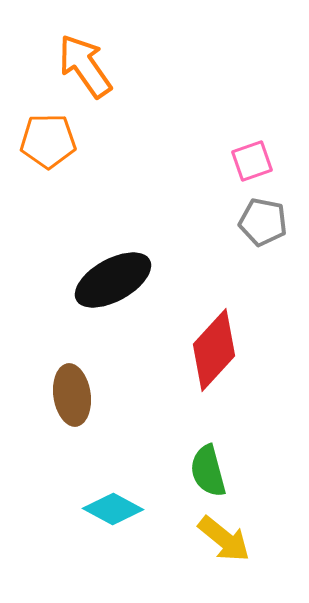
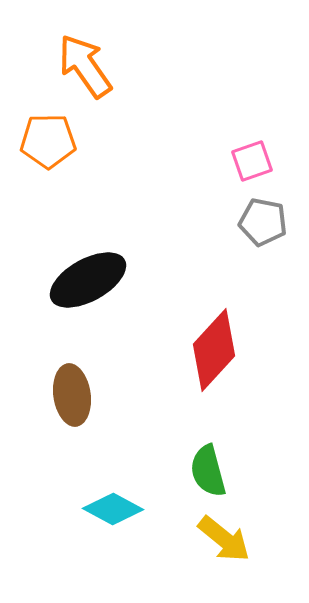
black ellipse: moved 25 px left
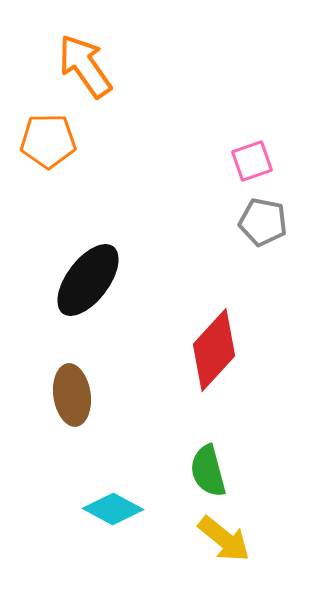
black ellipse: rotated 24 degrees counterclockwise
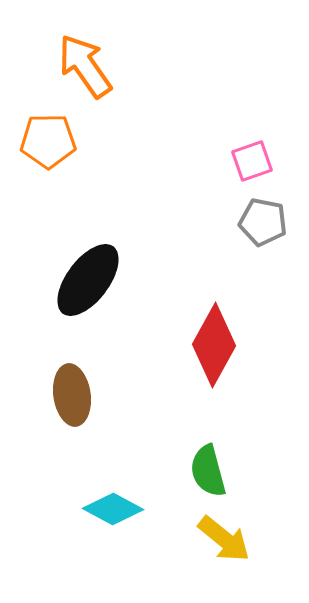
red diamond: moved 5 px up; rotated 14 degrees counterclockwise
